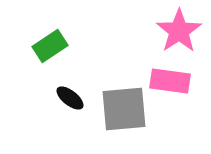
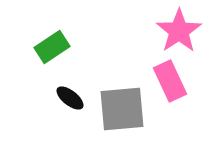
green rectangle: moved 2 px right, 1 px down
pink rectangle: rotated 57 degrees clockwise
gray square: moved 2 px left
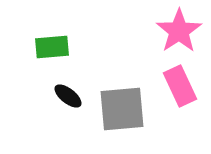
green rectangle: rotated 28 degrees clockwise
pink rectangle: moved 10 px right, 5 px down
black ellipse: moved 2 px left, 2 px up
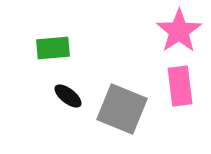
green rectangle: moved 1 px right, 1 px down
pink rectangle: rotated 18 degrees clockwise
gray square: rotated 27 degrees clockwise
